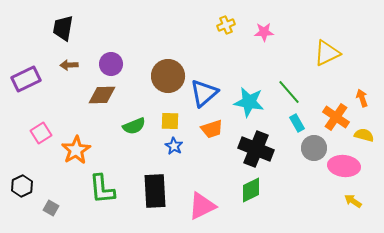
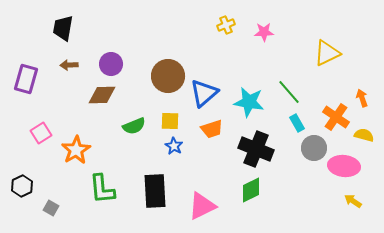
purple rectangle: rotated 48 degrees counterclockwise
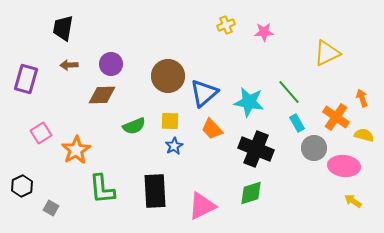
orange trapezoid: rotated 65 degrees clockwise
blue star: rotated 12 degrees clockwise
green diamond: moved 3 px down; rotated 8 degrees clockwise
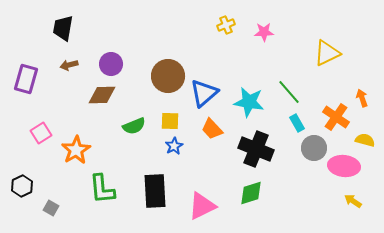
brown arrow: rotated 12 degrees counterclockwise
yellow semicircle: moved 1 px right, 5 px down
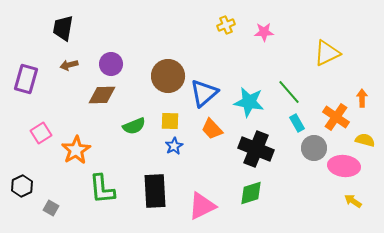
orange arrow: rotated 18 degrees clockwise
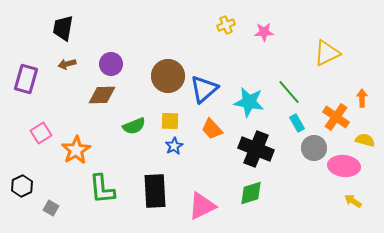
brown arrow: moved 2 px left, 1 px up
blue triangle: moved 4 px up
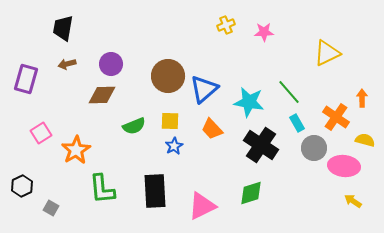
black cross: moved 5 px right, 4 px up; rotated 12 degrees clockwise
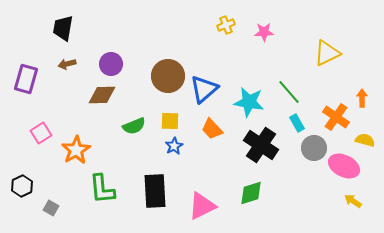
pink ellipse: rotated 20 degrees clockwise
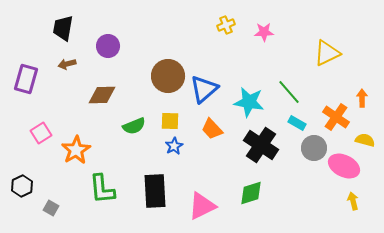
purple circle: moved 3 px left, 18 px up
cyan rectangle: rotated 30 degrees counterclockwise
yellow arrow: rotated 42 degrees clockwise
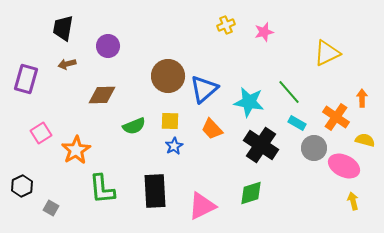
pink star: rotated 12 degrees counterclockwise
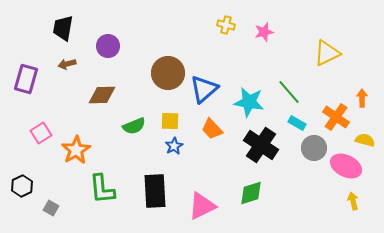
yellow cross: rotated 36 degrees clockwise
brown circle: moved 3 px up
pink ellipse: moved 2 px right
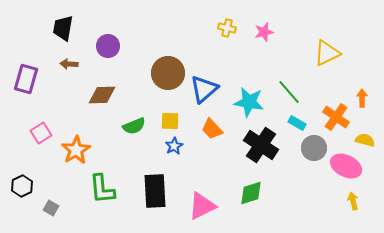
yellow cross: moved 1 px right, 3 px down
brown arrow: moved 2 px right; rotated 18 degrees clockwise
